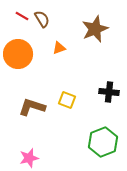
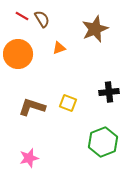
black cross: rotated 12 degrees counterclockwise
yellow square: moved 1 px right, 3 px down
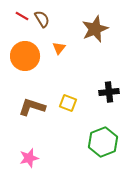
orange triangle: rotated 32 degrees counterclockwise
orange circle: moved 7 px right, 2 px down
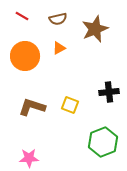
brown semicircle: moved 16 px right; rotated 108 degrees clockwise
orange triangle: rotated 24 degrees clockwise
yellow square: moved 2 px right, 2 px down
pink star: rotated 12 degrees clockwise
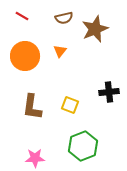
brown semicircle: moved 6 px right, 1 px up
orange triangle: moved 1 px right, 3 px down; rotated 24 degrees counterclockwise
brown L-shape: rotated 100 degrees counterclockwise
green hexagon: moved 20 px left, 4 px down
pink star: moved 6 px right
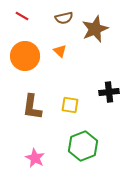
orange triangle: rotated 24 degrees counterclockwise
yellow square: rotated 12 degrees counterclockwise
pink star: rotated 30 degrees clockwise
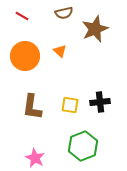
brown semicircle: moved 5 px up
black cross: moved 9 px left, 10 px down
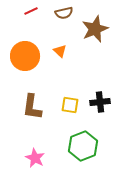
red line: moved 9 px right, 5 px up; rotated 56 degrees counterclockwise
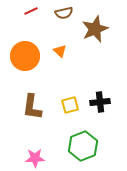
yellow square: rotated 24 degrees counterclockwise
pink star: rotated 30 degrees counterclockwise
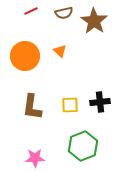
brown star: moved 1 px left, 8 px up; rotated 16 degrees counterclockwise
yellow square: rotated 12 degrees clockwise
